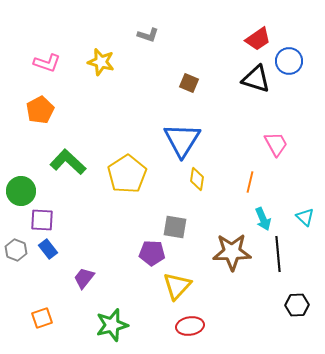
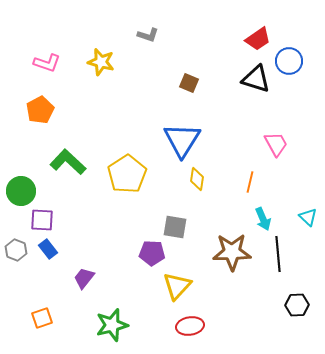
cyan triangle: moved 3 px right
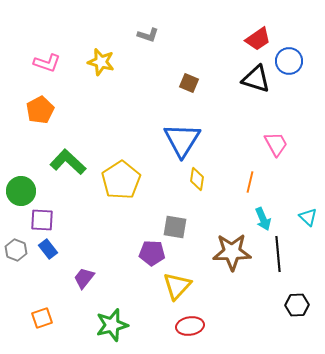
yellow pentagon: moved 6 px left, 6 px down
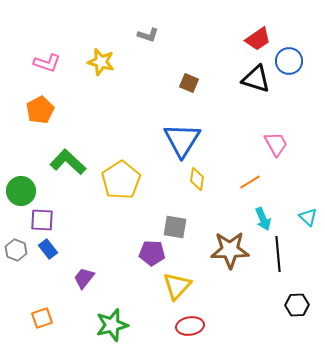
orange line: rotated 45 degrees clockwise
brown star: moved 2 px left, 2 px up
